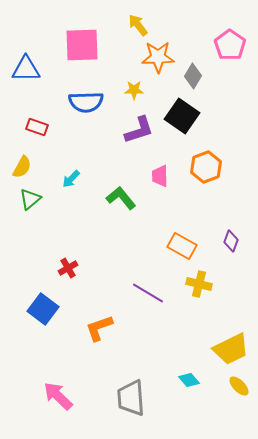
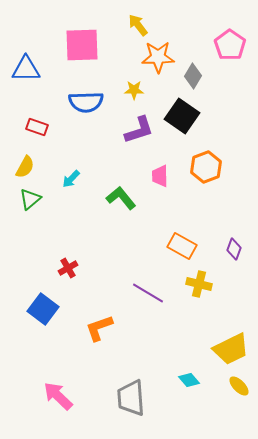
yellow semicircle: moved 3 px right
purple diamond: moved 3 px right, 8 px down
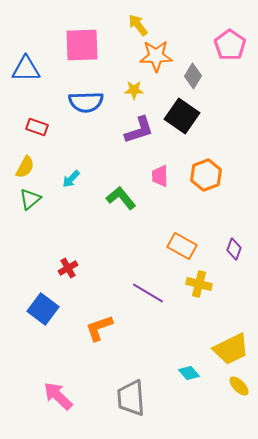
orange star: moved 2 px left, 1 px up
orange hexagon: moved 8 px down
cyan diamond: moved 7 px up
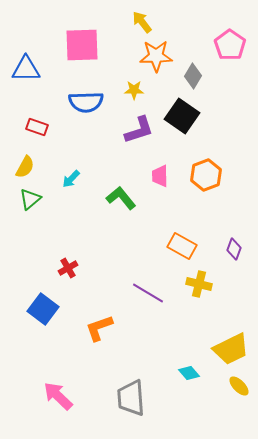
yellow arrow: moved 4 px right, 3 px up
